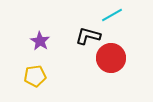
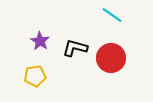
cyan line: rotated 65 degrees clockwise
black L-shape: moved 13 px left, 12 px down
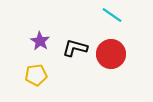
red circle: moved 4 px up
yellow pentagon: moved 1 px right, 1 px up
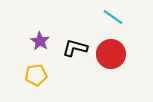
cyan line: moved 1 px right, 2 px down
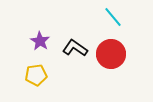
cyan line: rotated 15 degrees clockwise
black L-shape: rotated 20 degrees clockwise
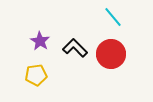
black L-shape: rotated 10 degrees clockwise
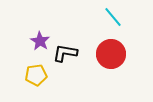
black L-shape: moved 10 px left, 5 px down; rotated 35 degrees counterclockwise
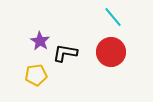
red circle: moved 2 px up
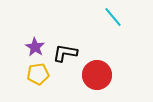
purple star: moved 5 px left, 6 px down
red circle: moved 14 px left, 23 px down
yellow pentagon: moved 2 px right, 1 px up
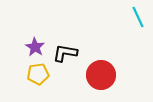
cyan line: moved 25 px right; rotated 15 degrees clockwise
red circle: moved 4 px right
